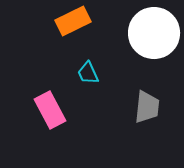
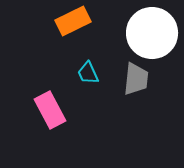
white circle: moved 2 px left
gray trapezoid: moved 11 px left, 28 px up
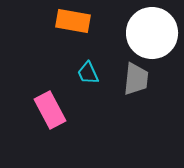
orange rectangle: rotated 36 degrees clockwise
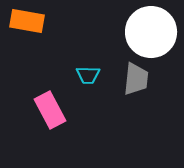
orange rectangle: moved 46 px left
white circle: moved 1 px left, 1 px up
cyan trapezoid: moved 2 px down; rotated 65 degrees counterclockwise
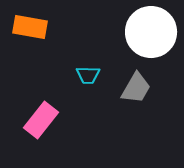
orange rectangle: moved 3 px right, 6 px down
gray trapezoid: moved 9 px down; rotated 24 degrees clockwise
pink rectangle: moved 9 px left, 10 px down; rotated 66 degrees clockwise
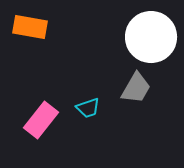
white circle: moved 5 px down
cyan trapezoid: moved 33 px down; rotated 20 degrees counterclockwise
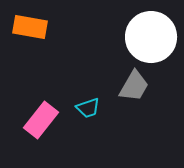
gray trapezoid: moved 2 px left, 2 px up
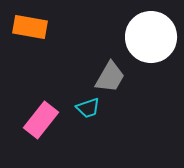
gray trapezoid: moved 24 px left, 9 px up
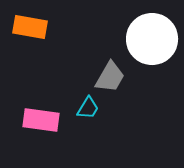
white circle: moved 1 px right, 2 px down
cyan trapezoid: rotated 40 degrees counterclockwise
pink rectangle: rotated 60 degrees clockwise
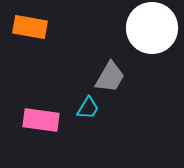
white circle: moved 11 px up
